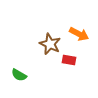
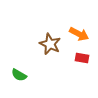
red rectangle: moved 13 px right, 2 px up
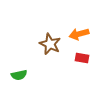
orange arrow: rotated 138 degrees clockwise
green semicircle: rotated 42 degrees counterclockwise
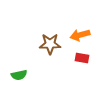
orange arrow: moved 1 px right, 1 px down
brown star: rotated 25 degrees counterclockwise
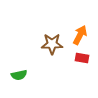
orange arrow: rotated 132 degrees clockwise
brown star: moved 2 px right
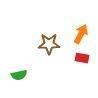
orange arrow: moved 1 px right, 1 px up
brown star: moved 3 px left
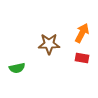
orange arrow: moved 1 px right, 1 px up
green semicircle: moved 2 px left, 7 px up
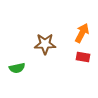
brown star: moved 4 px left
red rectangle: moved 1 px right, 1 px up
